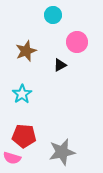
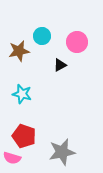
cyan circle: moved 11 px left, 21 px down
brown star: moved 7 px left; rotated 10 degrees clockwise
cyan star: rotated 24 degrees counterclockwise
red pentagon: rotated 15 degrees clockwise
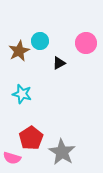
cyan circle: moved 2 px left, 5 px down
pink circle: moved 9 px right, 1 px down
brown star: rotated 15 degrees counterclockwise
black triangle: moved 1 px left, 2 px up
red pentagon: moved 7 px right, 2 px down; rotated 20 degrees clockwise
gray star: rotated 28 degrees counterclockwise
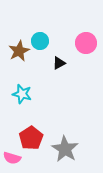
gray star: moved 3 px right, 3 px up
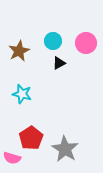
cyan circle: moved 13 px right
